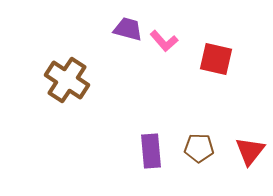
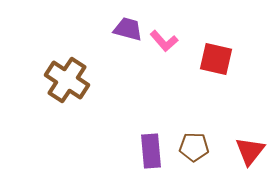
brown pentagon: moved 5 px left, 1 px up
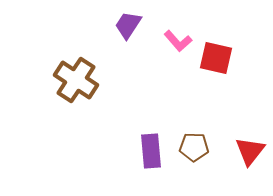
purple trapezoid: moved 4 px up; rotated 72 degrees counterclockwise
pink L-shape: moved 14 px right
red square: moved 1 px up
brown cross: moved 9 px right
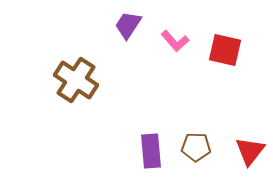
pink L-shape: moved 3 px left
red square: moved 9 px right, 8 px up
brown pentagon: moved 2 px right
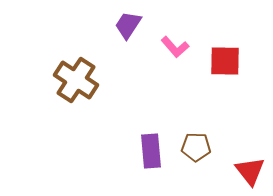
pink L-shape: moved 6 px down
red square: moved 11 px down; rotated 12 degrees counterclockwise
red triangle: moved 20 px down; rotated 16 degrees counterclockwise
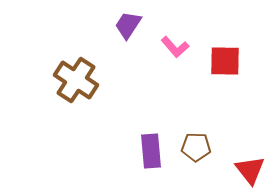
red triangle: moved 1 px up
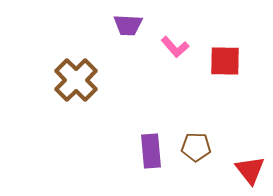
purple trapezoid: rotated 120 degrees counterclockwise
brown cross: rotated 12 degrees clockwise
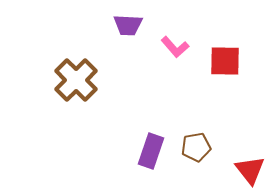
brown pentagon: rotated 12 degrees counterclockwise
purple rectangle: rotated 24 degrees clockwise
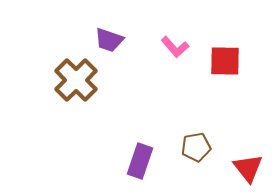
purple trapezoid: moved 19 px left, 15 px down; rotated 16 degrees clockwise
purple rectangle: moved 11 px left, 10 px down
red triangle: moved 2 px left, 2 px up
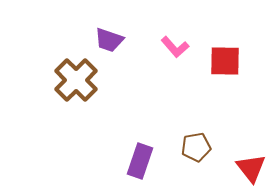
red triangle: moved 3 px right
